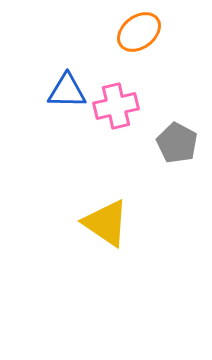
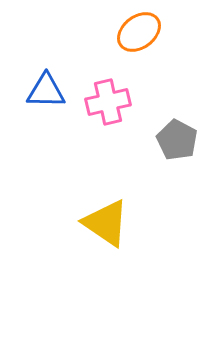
blue triangle: moved 21 px left
pink cross: moved 8 px left, 4 px up
gray pentagon: moved 3 px up
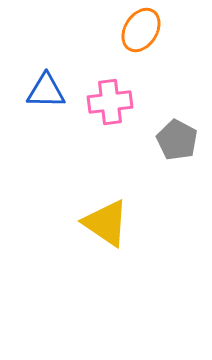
orange ellipse: moved 2 px right, 2 px up; rotated 21 degrees counterclockwise
pink cross: moved 2 px right; rotated 6 degrees clockwise
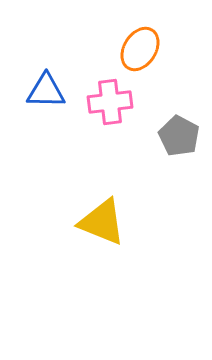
orange ellipse: moved 1 px left, 19 px down
gray pentagon: moved 2 px right, 4 px up
yellow triangle: moved 4 px left, 1 px up; rotated 12 degrees counterclockwise
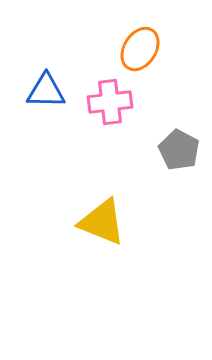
gray pentagon: moved 14 px down
